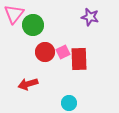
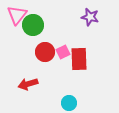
pink triangle: moved 3 px right, 1 px down
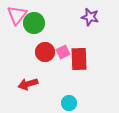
green circle: moved 1 px right, 2 px up
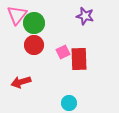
purple star: moved 5 px left, 1 px up
red circle: moved 11 px left, 7 px up
red arrow: moved 7 px left, 2 px up
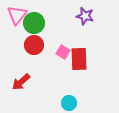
pink square: rotated 32 degrees counterclockwise
red arrow: rotated 24 degrees counterclockwise
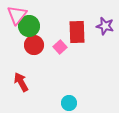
purple star: moved 20 px right, 10 px down
green circle: moved 5 px left, 3 px down
pink square: moved 3 px left, 5 px up; rotated 16 degrees clockwise
red rectangle: moved 2 px left, 27 px up
red arrow: rotated 102 degrees clockwise
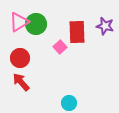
pink triangle: moved 2 px right, 7 px down; rotated 20 degrees clockwise
green circle: moved 7 px right, 2 px up
red circle: moved 14 px left, 13 px down
red arrow: rotated 12 degrees counterclockwise
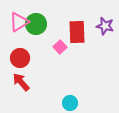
cyan circle: moved 1 px right
